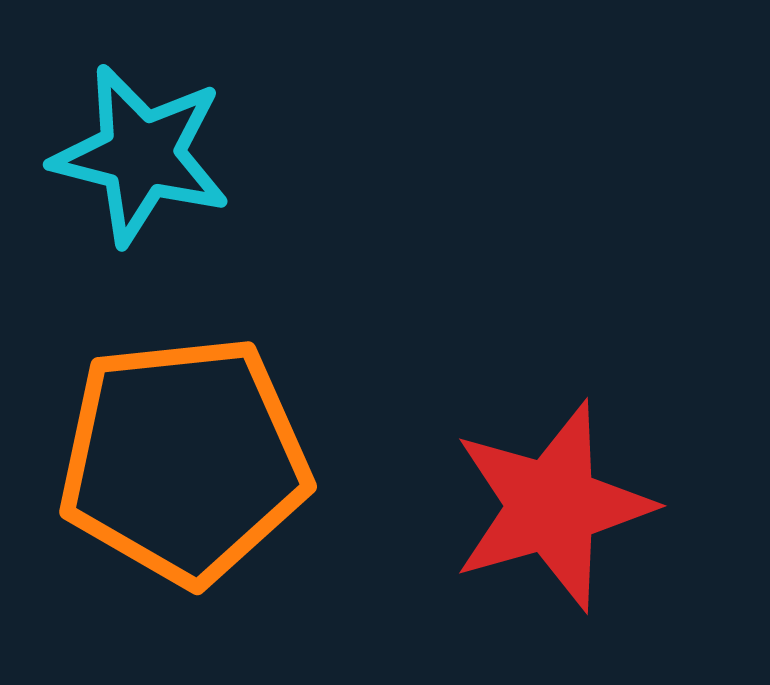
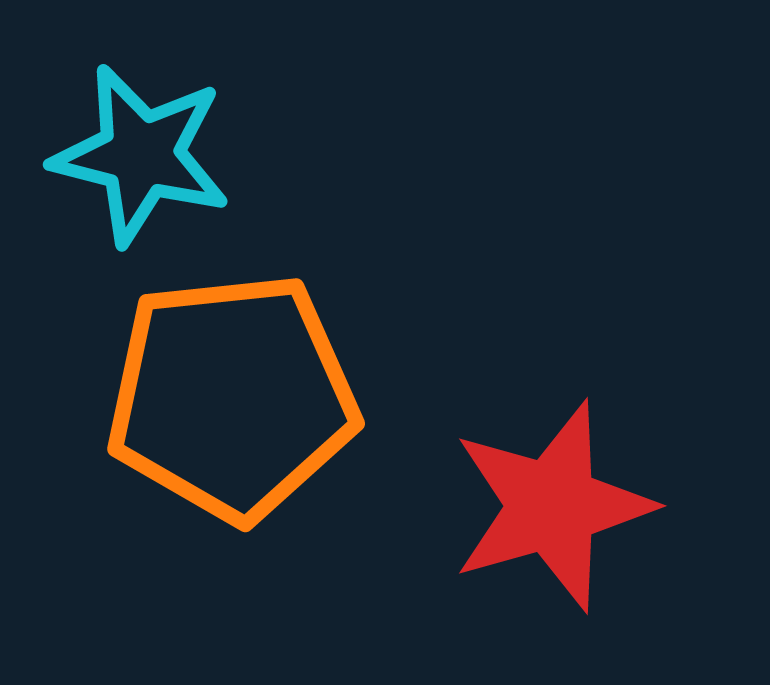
orange pentagon: moved 48 px right, 63 px up
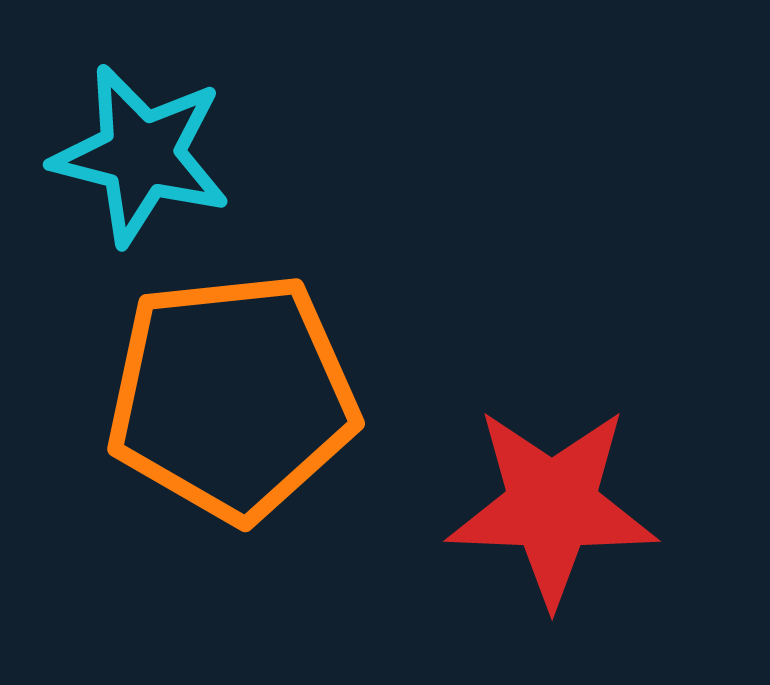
red star: rotated 18 degrees clockwise
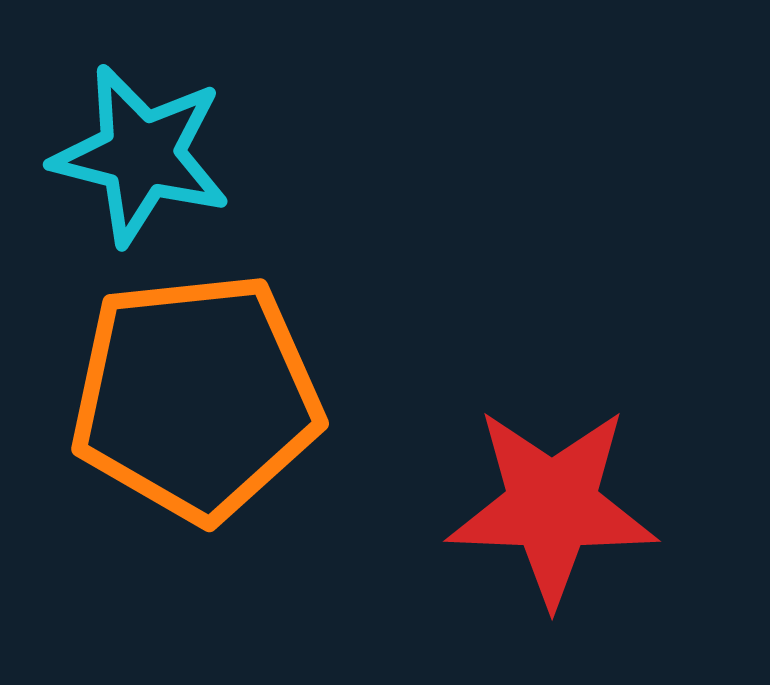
orange pentagon: moved 36 px left
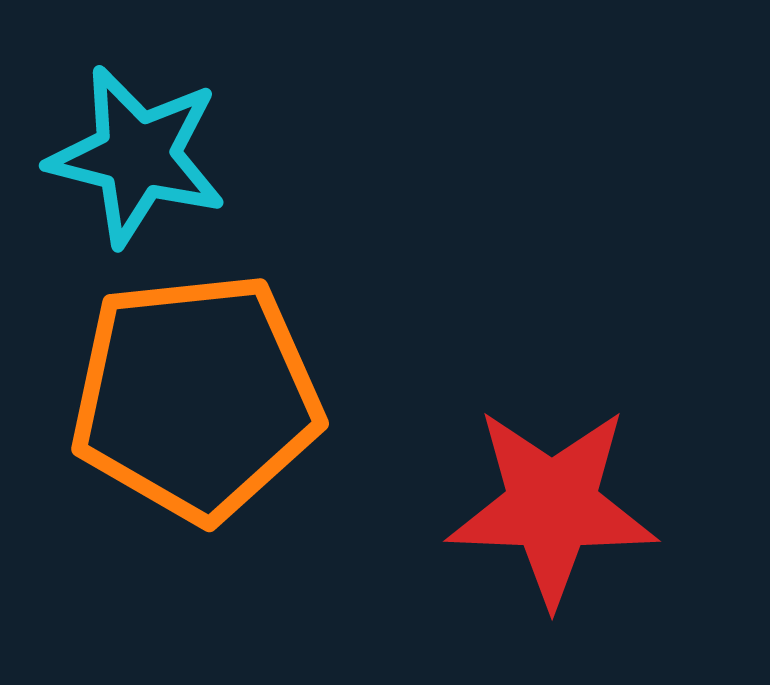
cyan star: moved 4 px left, 1 px down
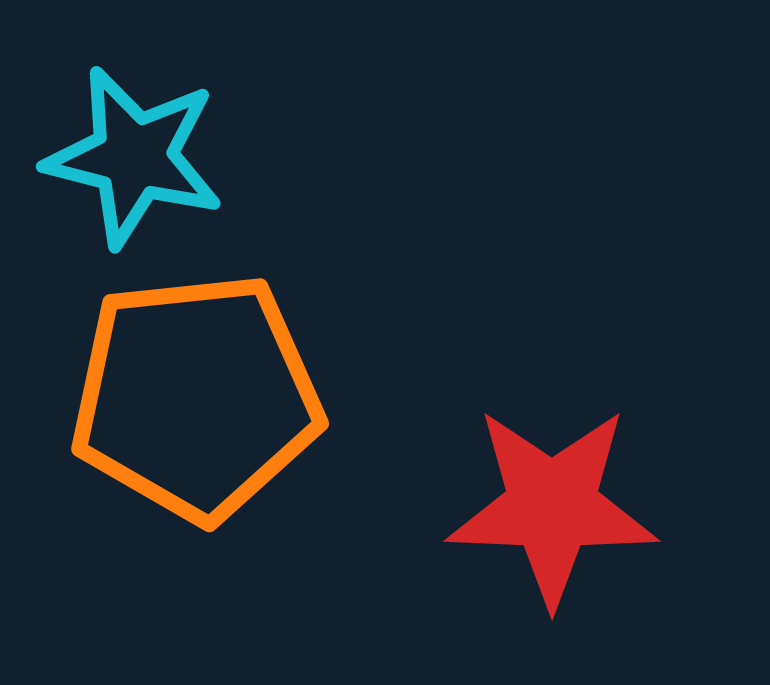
cyan star: moved 3 px left, 1 px down
